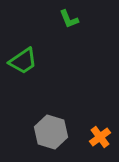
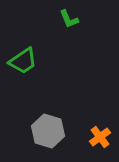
gray hexagon: moved 3 px left, 1 px up
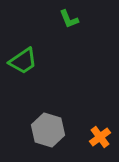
gray hexagon: moved 1 px up
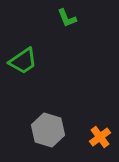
green L-shape: moved 2 px left, 1 px up
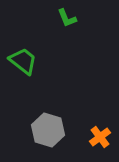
green trapezoid: rotated 108 degrees counterclockwise
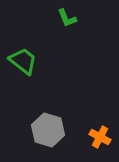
orange cross: rotated 25 degrees counterclockwise
